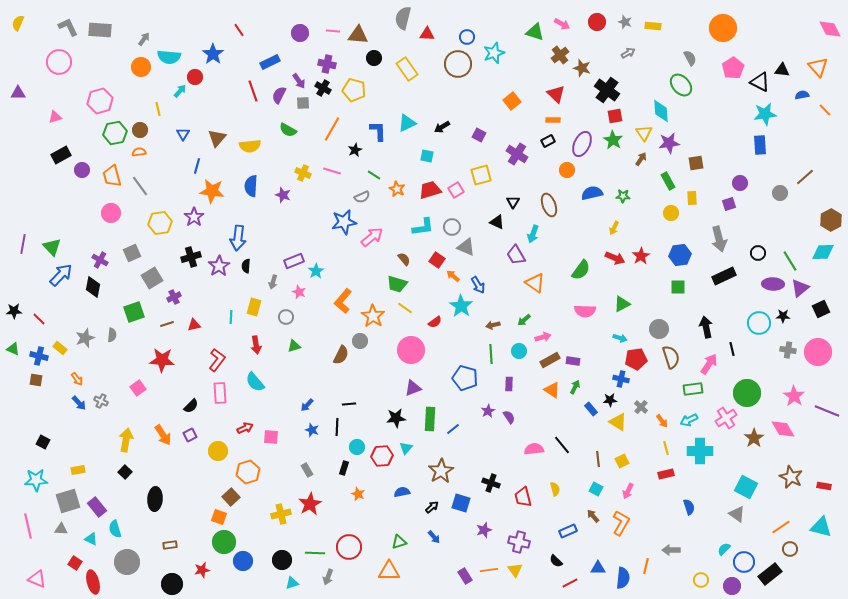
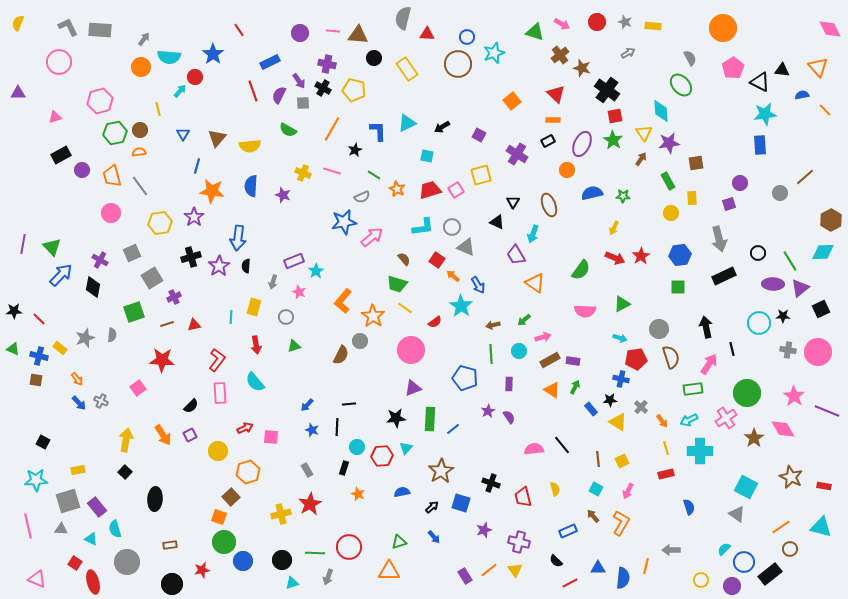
orange line at (489, 570): rotated 30 degrees counterclockwise
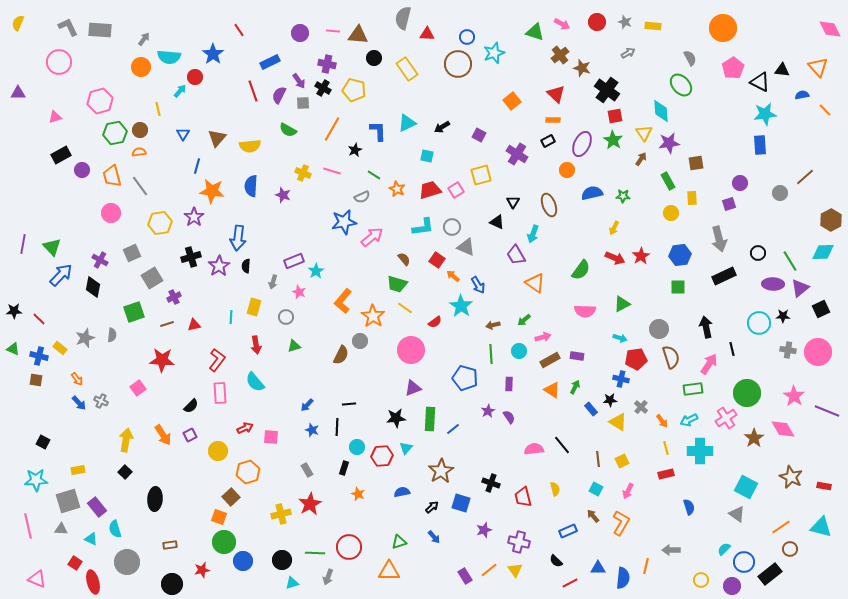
purple rectangle at (573, 361): moved 4 px right, 5 px up
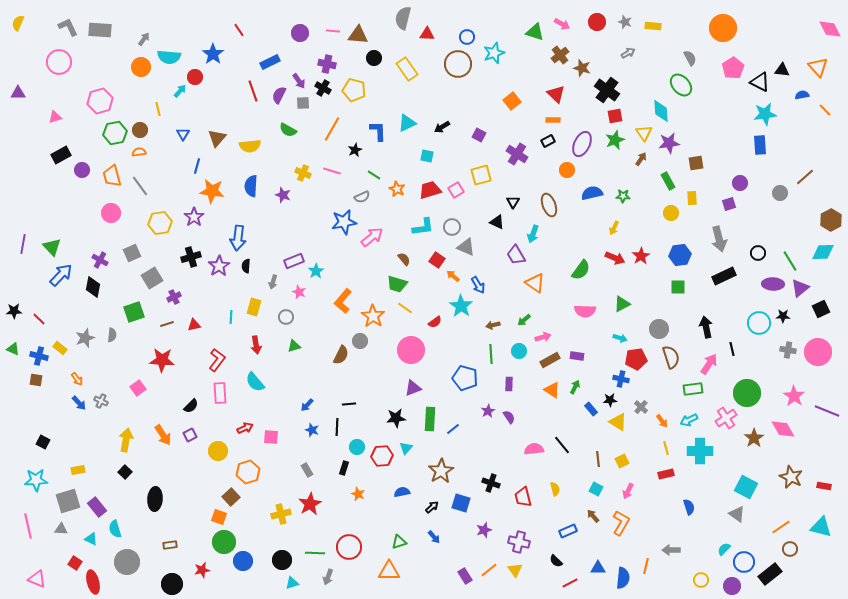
green star at (613, 140): moved 2 px right; rotated 18 degrees clockwise
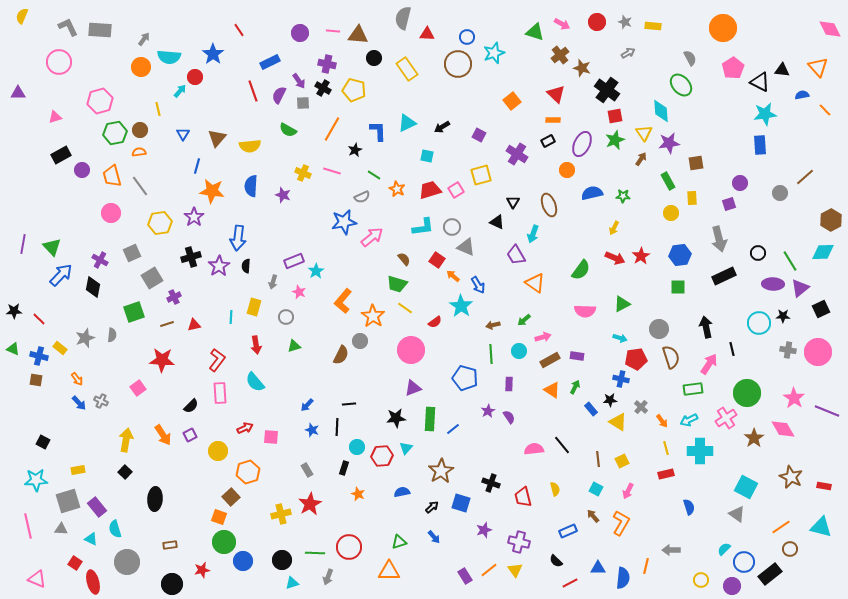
yellow semicircle at (18, 23): moved 4 px right, 7 px up
pink star at (794, 396): moved 2 px down
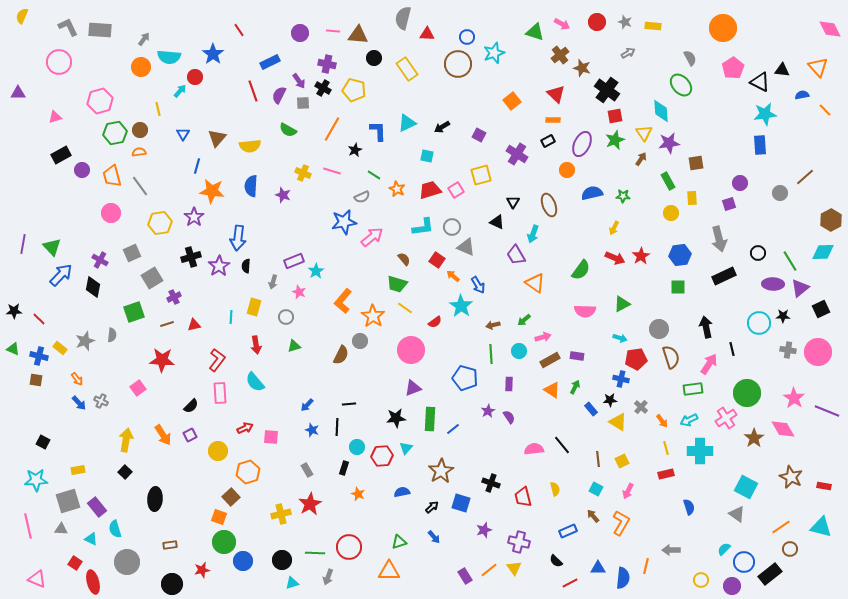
gray star at (85, 338): moved 3 px down
yellow triangle at (515, 570): moved 1 px left, 2 px up
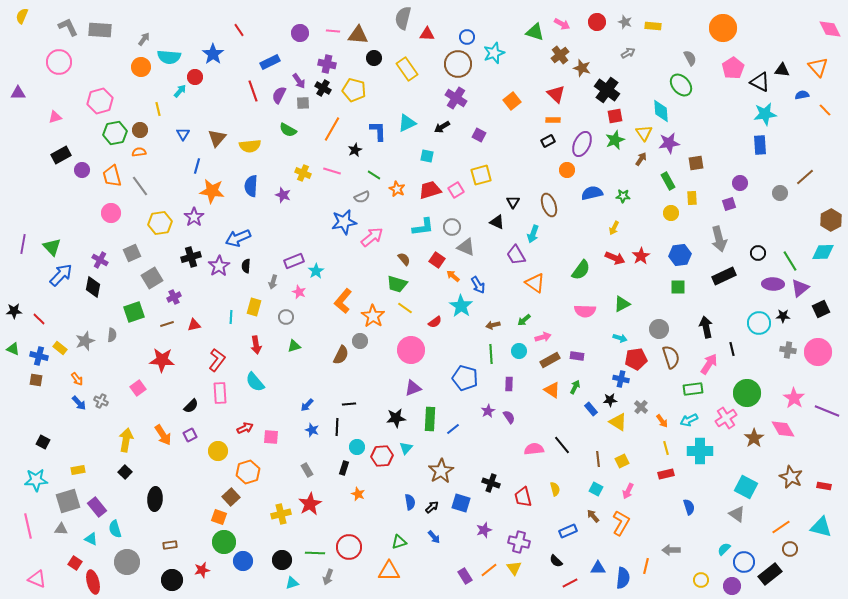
purple cross at (517, 154): moved 61 px left, 56 px up
blue arrow at (238, 238): rotated 60 degrees clockwise
blue semicircle at (402, 492): moved 8 px right, 10 px down; rotated 91 degrees clockwise
black circle at (172, 584): moved 4 px up
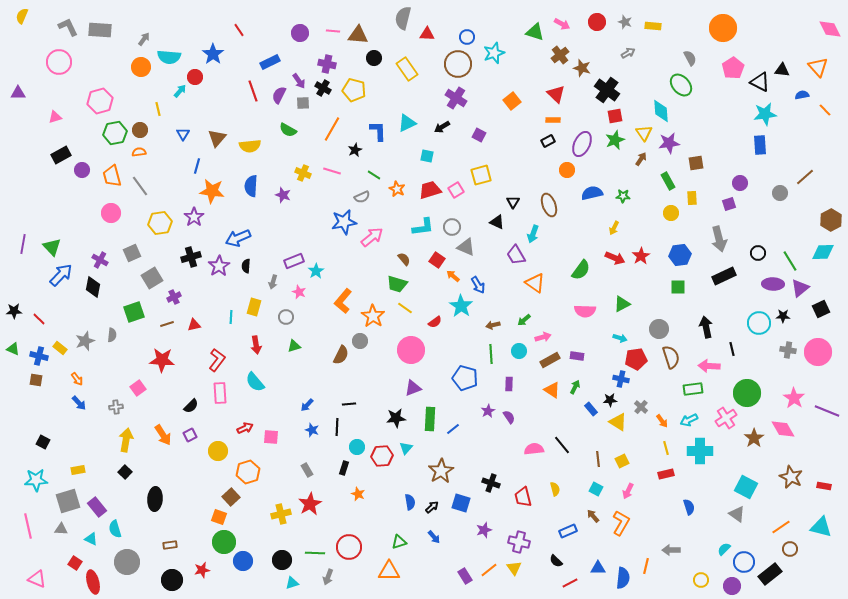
pink arrow at (709, 364): moved 2 px down; rotated 120 degrees counterclockwise
gray cross at (101, 401): moved 15 px right, 6 px down; rotated 32 degrees counterclockwise
